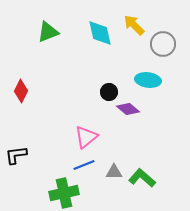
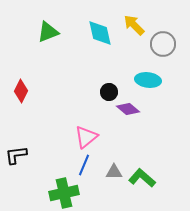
blue line: rotated 45 degrees counterclockwise
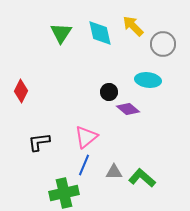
yellow arrow: moved 1 px left, 1 px down
green triangle: moved 13 px right, 1 px down; rotated 35 degrees counterclockwise
black L-shape: moved 23 px right, 13 px up
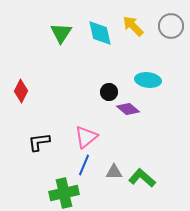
gray circle: moved 8 px right, 18 px up
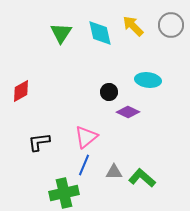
gray circle: moved 1 px up
red diamond: rotated 35 degrees clockwise
purple diamond: moved 3 px down; rotated 15 degrees counterclockwise
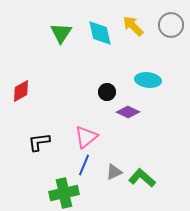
black circle: moved 2 px left
gray triangle: rotated 24 degrees counterclockwise
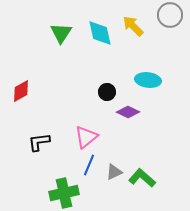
gray circle: moved 1 px left, 10 px up
blue line: moved 5 px right
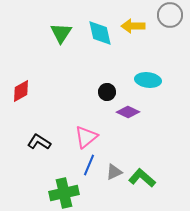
yellow arrow: rotated 45 degrees counterclockwise
black L-shape: rotated 40 degrees clockwise
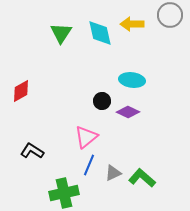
yellow arrow: moved 1 px left, 2 px up
cyan ellipse: moved 16 px left
black circle: moved 5 px left, 9 px down
black L-shape: moved 7 px left, 9 px down
gray triangle: moved 1 px left, 1 px down
